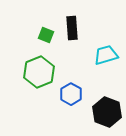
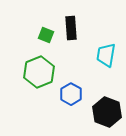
black rectangle: moved 1 px left
cyan trapezoid: rotated 65 degrees counterclockwise
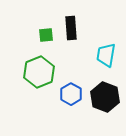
green square: rotated 28 degrees counterclockwise
black hexagon: moved 2 px left, 15 px up
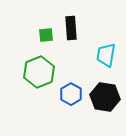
black hexagon: rotated 12 degrees counterclockwise
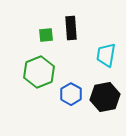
black hexagon: rotated 20 degrees counterclockwise
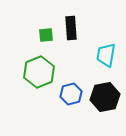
blue hexagon: rotated 15 degrees clockwise
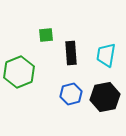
black rectangle: moved 25 px down
green hexagon: moved 20 px left
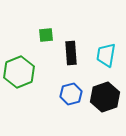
black hexagon: rotated 8 degrees counterclockwise
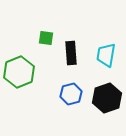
green square: moved 3 px down; rotated 14 degrees clockwise
black hexagon: moved 2 px right, 1 px down
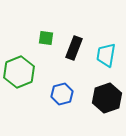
black rectangle: moved 3 px right, 5 px up; rotated 25 degrees clockwise
blue hexagon: moved 9 px left
